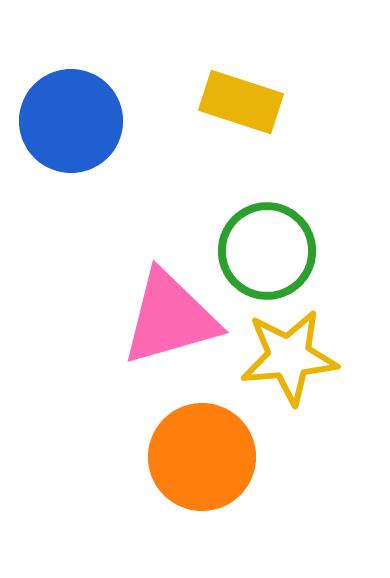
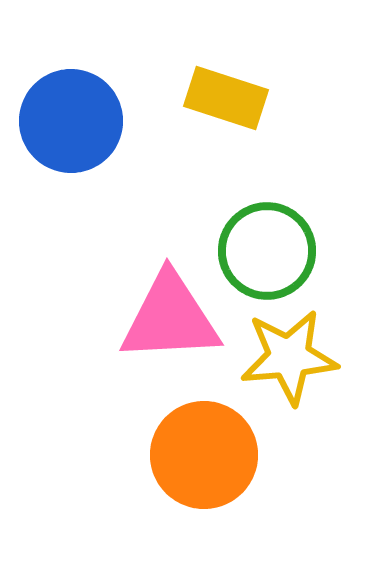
yellow rectangle: moved 15 px left, 4 px up
pink triangle: rotated 13 degrees clockwise
orange circle: moved 2 px right, 2 px up
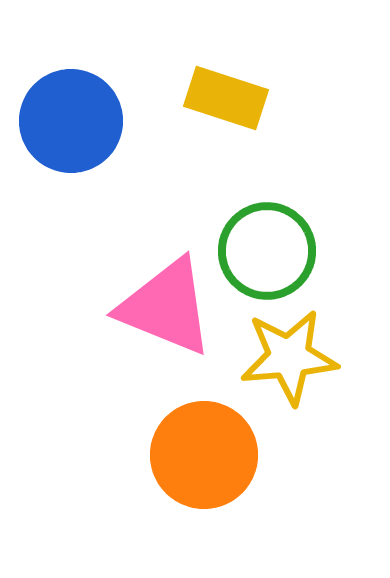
pink triangle: moved 4 px left, 11 px up; rotated 25 degrees clockwise
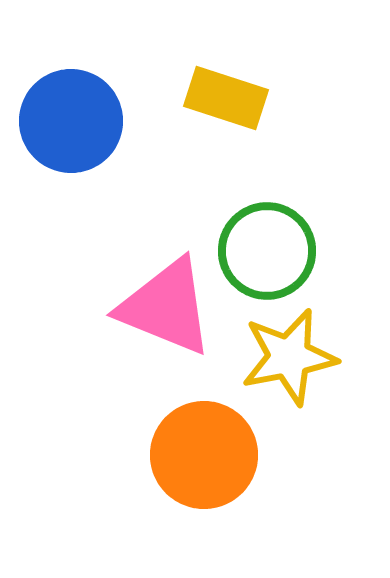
yellow star: rotated 6 degrees counterclockwise
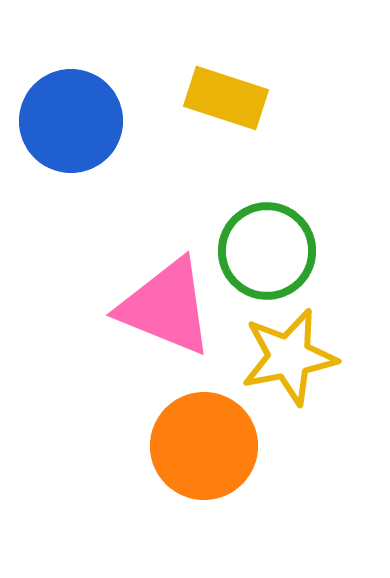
orange circle: moved 9 px up
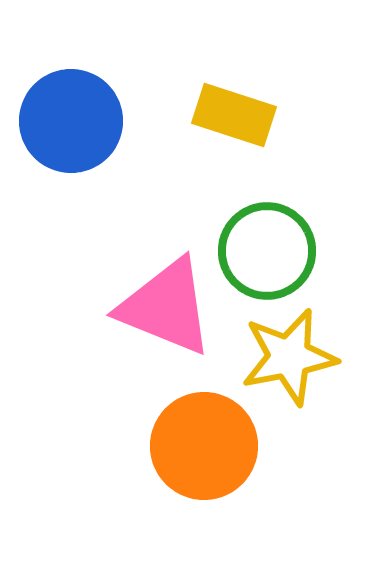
yellow rectangle: moved 8 px right, 17 px down
